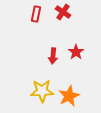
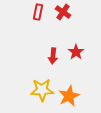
red rectangle: moved 2 px right, 2 px up
yellow star: moved 1 px up
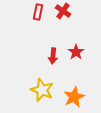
red cross: moved 1 px up
yellow star: rotated 25 degrees clockwise
orange star: moved 5 px right, 1 px down
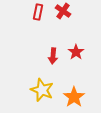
orange star: rotated 10 degrees counterclockwise
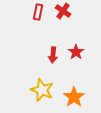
red arrow: moved 1 px up
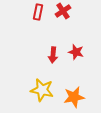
red cross: rotated 21 degrees clockwise
red star: rotated 21 degrees counterclockwise
yellow star: rotated 10 degrees counterclockwise
orange star: rotated 25 degrees clockwise
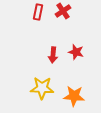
yellow star: moved 2 px up; rotated 10 degrees counterclockwise
orange star: moved 1 px up; rotated 15 degrees clockwise
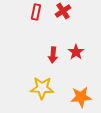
red rectangle: moved 2 px left
red star: rotated 21 degrees clockwise
orange star: moved 7 px right, 1 px down; rotated 10 degrees counterclockwise
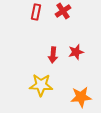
red star: rotated 21 degrees clockwise
yellow star: moved 1 px left, 3 px up
